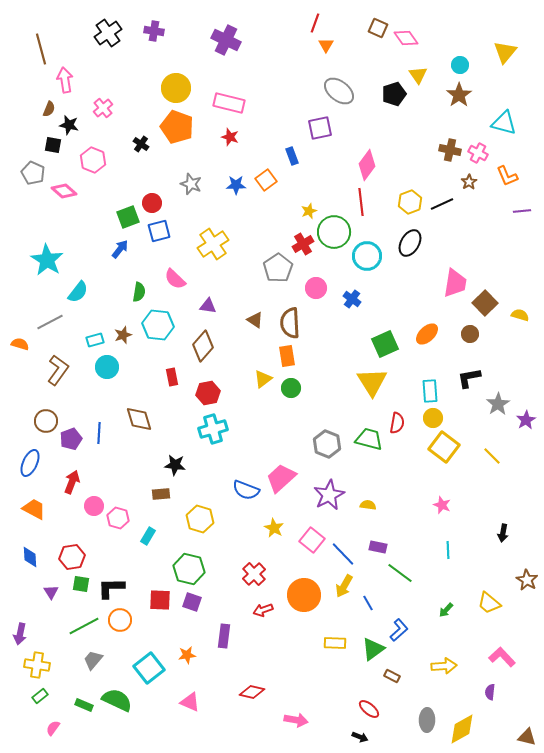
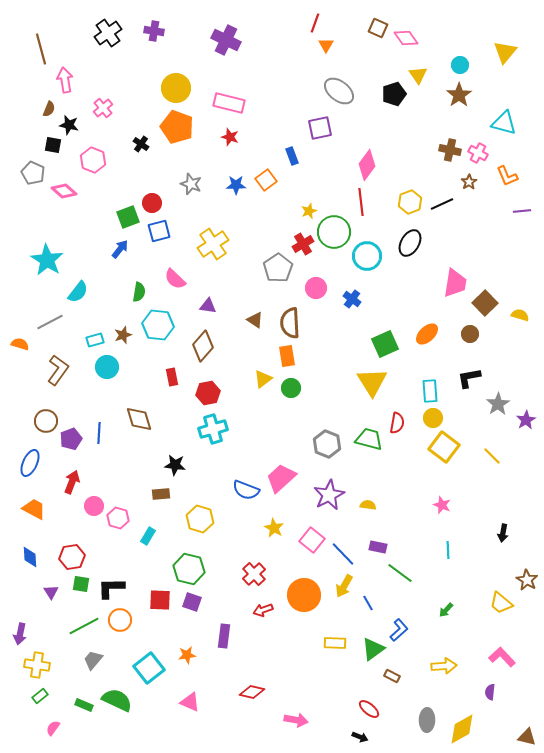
yellow trapezoid at (489, 603): moved 12 px right
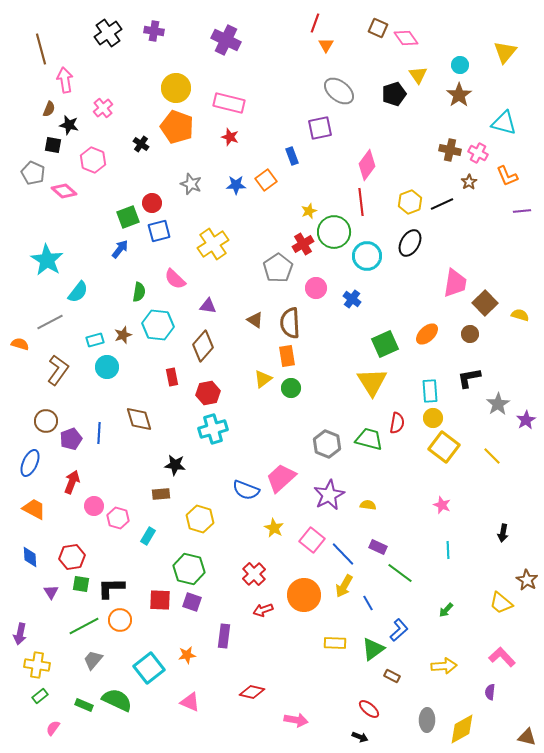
purple rectangle at (378, 547): rotated 12 degrees clockwise
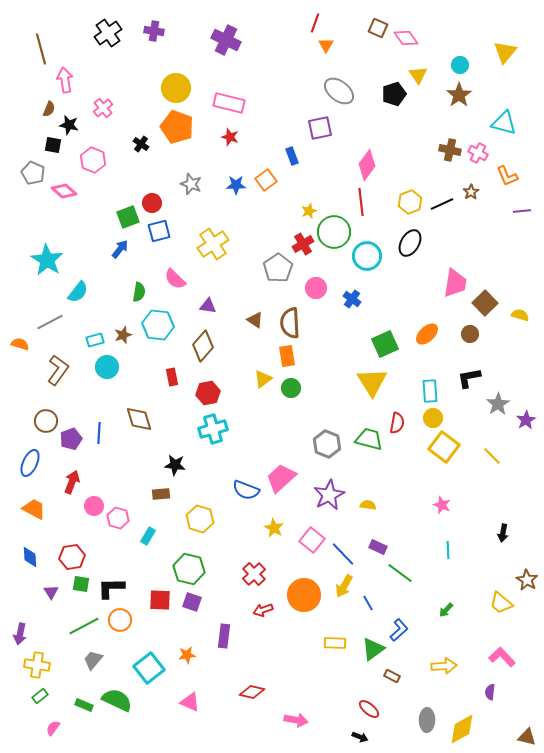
brown star at (469, 182): moved 2 px right, 10 px down
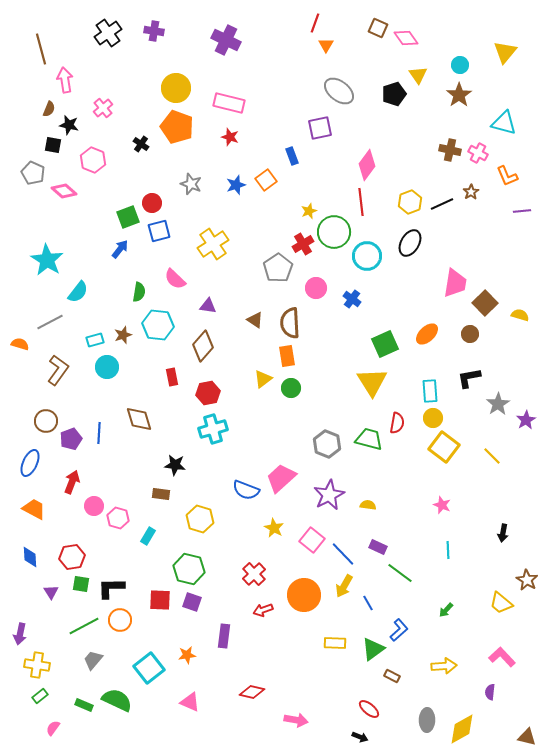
blue star at (236, 185): rotated 18 degrees counterclockwise
brown rectangle at (161, 494): rotated 12 degrees clockwise
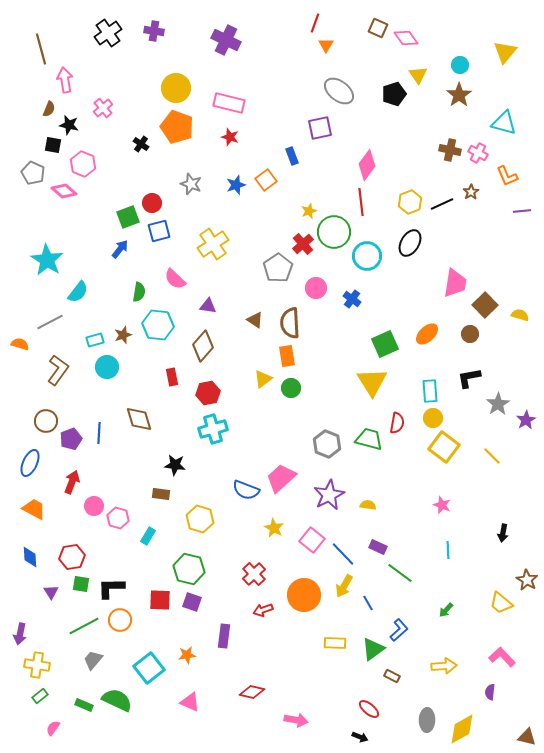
pink hexagon at (93, 160): moved 10 px left, 4 px down
red cross at (303, 244): rotated 10 degrees counterclockwise
brown square at (485, 303): moved 2 px down
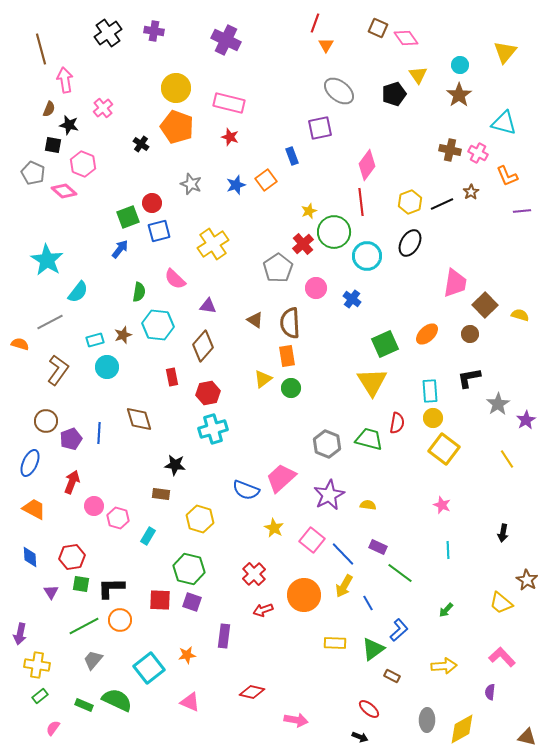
yellow square at (444, 447): moved 2 px down
yellow line at (492, 456): moved 15 px right, 3 px down; rotated 12 degrees clockwise
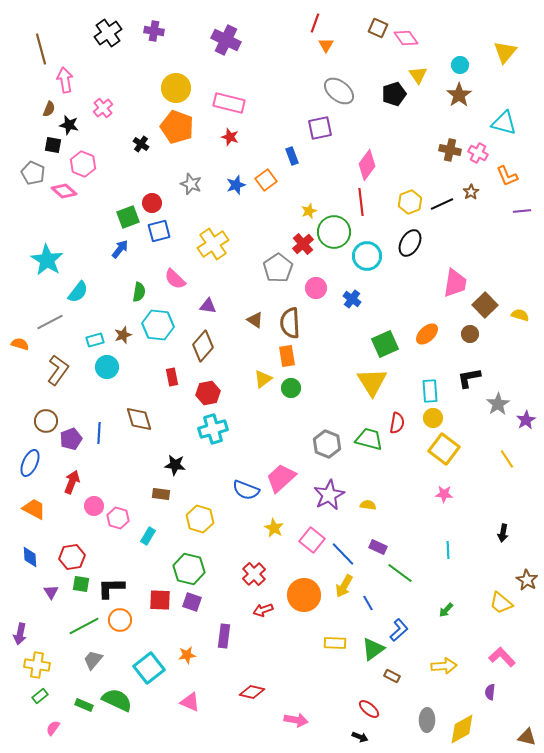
pink star at (442, 505): moved 2 px right, 11 px up; rotated 18 degrees counterclockwise
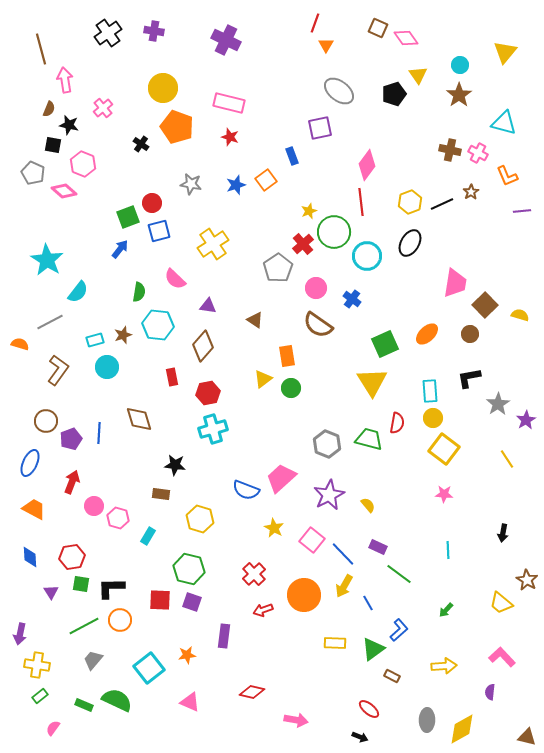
yellow circle at (176, 88): moved 13 px left
gray star at (191, 184): rotated 10 degrees counterclockwise
brown semicircle at (290, 323): moved 28 px right, 2 px down; rotated 52 degrees counterclockwise
yellow semicircle at (368, 505): rotated 42 degrees clockwise
green line at (400, 573): moved 1 px left, 1 px down
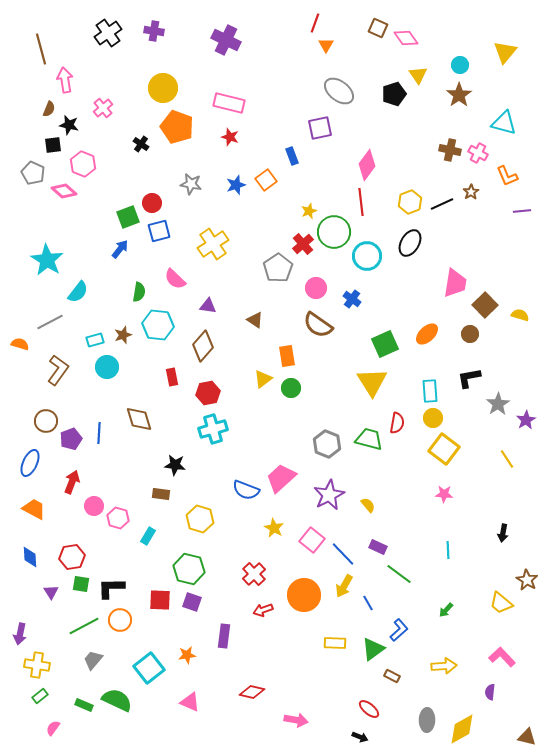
black square at (53, 145): rotated 18 degrees counterclockwise
